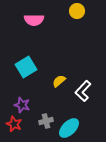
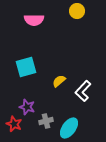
cyan square: rotated 15 degrees clockwise
purple star: moved 5 px right, 2 px down
cyan ellipse: rotated 10 degrees counterclockwise
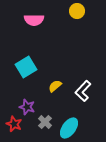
cyan square: rotated 15 degrees counterclockwise
yellow semicircle: moved 4 px left, 5 px down
gray cross: moved 1 px left, 1 px down; rotated 32 degrees counterclockwise
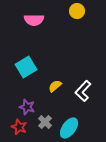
red star: moved 5 px right, 3 px down
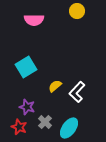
white L-shape: moved 6 px left, 1 px down
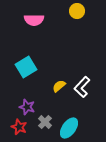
yellow semicircle: moved 4 px right
white L-shape: moved 5 px right, 5 px up
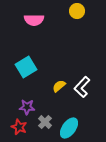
purple star: rotated 14 degrees counterclockwise
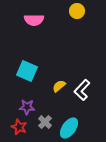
cyan square: moved 1 px right, 4 px down; rotated 35 degrees counterclockwise
white L-shape: moved 3 px down
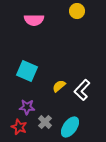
cyan ellipse: moved 1 px right, 1 px up
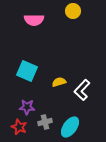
yellow circle: moved 4 px left
yellow semicircle: moved 4 px up; rotated 24 degrees clockwise
gray cross: rotated 32 degrees clockwise
